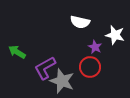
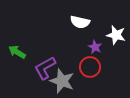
white star: moved 1 px right
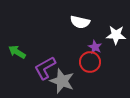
white star: rotated 12 degrees counterclockwise
red circle: moved 5 px up
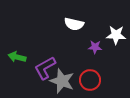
white semicircle: moved 6 px left, 2 px down
purple star: rotated 24 degrees counterclockwise
green arrow: moved 5 px down; rotated 18 degrees counterclockwise
red circle: moved 18 px down
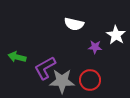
white star: rotated 30 degrees clockwise
gray star: rotated 20 degrees counterclockwise
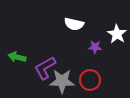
white star: moved 1 px right, 1 px up
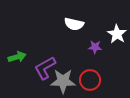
green arrow: rotated 150 degrees clockwise
gray star: moved 1 px right
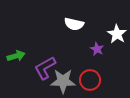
purple star: moved 2 px right, 2 px down; rotated 24 degrees clockwise
green arrow: moved 1 px left, 1 px up
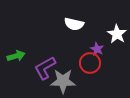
red circle: moved 17 px up
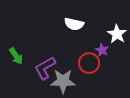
purple star: moved 5 px right, 1 px down
green arrow: rotated 72 degrees clockwise
red circle: moved 1 px left
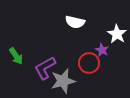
white semicircle: moved 1 px right, 2 px up
gray star: rotated 15 degrees counterclockwise
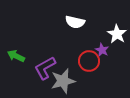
green arrow: rotated 150 degrees clockwise
red circle: moved 2 px up
